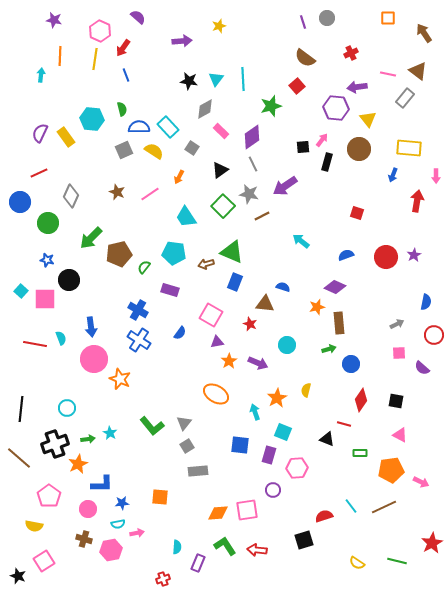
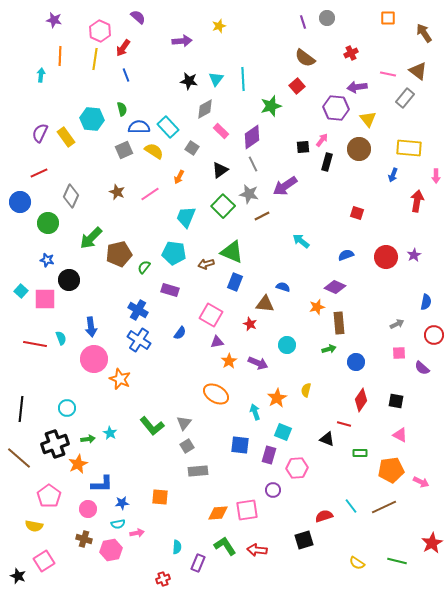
cyan trapezoid at (186, 217): rotated 55 degrees clockwise
blue circle at (351, 364): moved 5 px right, 2 px up
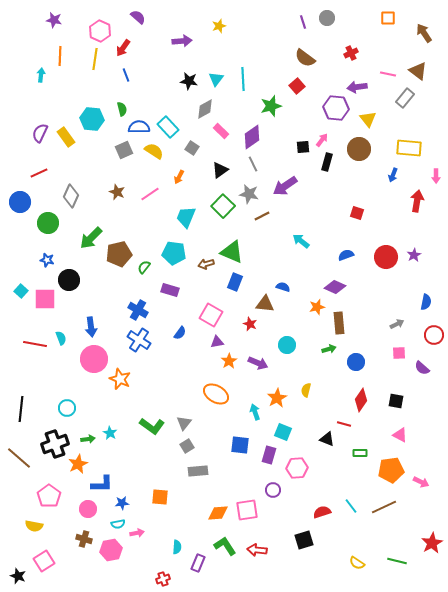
green L-shape at (152, 426): rotated 15 degrees counterclockwise
red semicircle at (324, 516): moved 2 px left, 4 px up
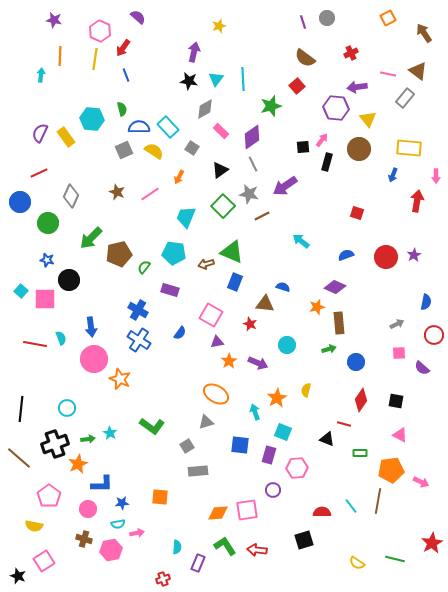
orange square at (388, 18): rotated 28 degrees counterclockwise
purple arrow at (182, 41): moved 12 px right, 11 px down; rotated 72 degrees counterclockwise
gray triangle at (184, 423): moved 22 px right, 1 px up; rotated 35 degrees clockwise
brown line at (384, 507): moved 6 px left, 6 px up; rotated 55 degrees counterclockwise
red semicircle at (322, 512): rotated 18 degrees clockwise
green line at (397, 561): moved 2 px left, 2 px up
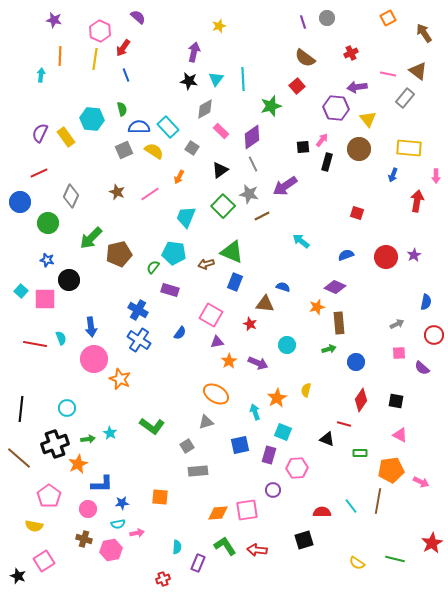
green semicircle at (144, 267): moved 9 px right
blue square at (240, 445): rotated 18 degrees counterclockwise
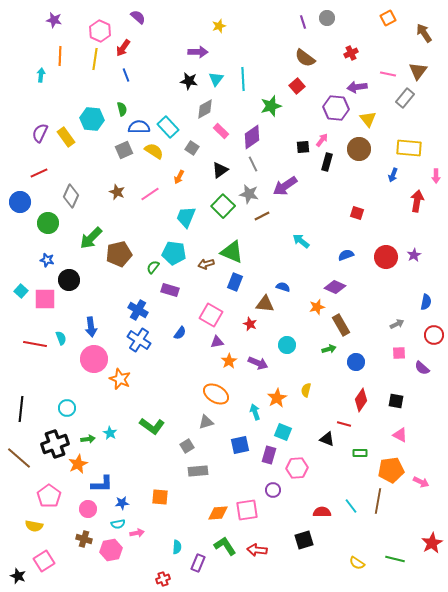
purple arrow at (194, 52): moved 4 px right; rotated 78 degrees clockwise
brown triangle at (418, 71): rotated 30 degrees clockwise
brown rectangle at (339, 323): moved 2 px right, 2 px down; rotated 25 degrees counterclockwise
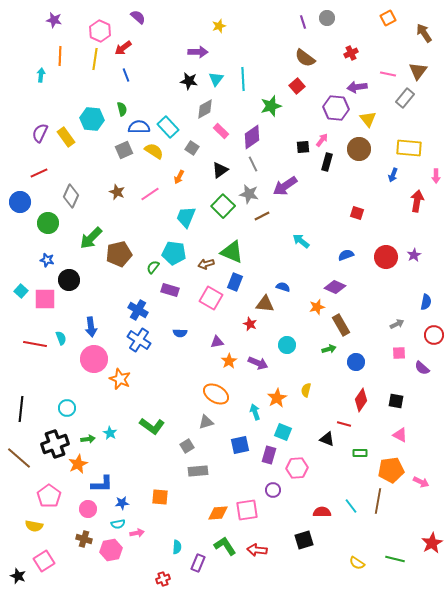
red arrow at (123, 48): rotated 18 degrees clockwise
pink square at (211, 315): moved 17 px up
blue semicircle at (180, 333): rotated 56 degrees clockwise
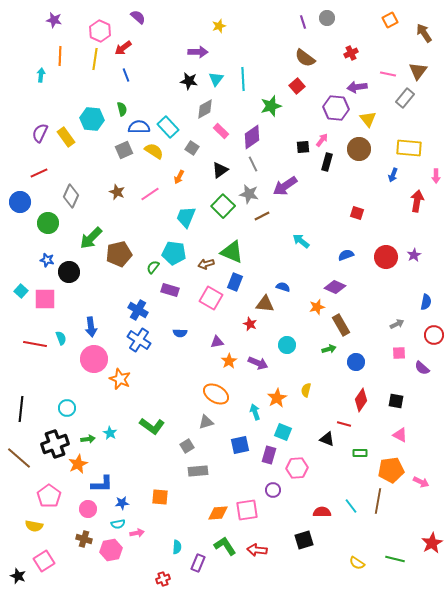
orange square at (388, 18): moved 2 px right, 2 px down
black circle at (69, 280): moved 8 px up
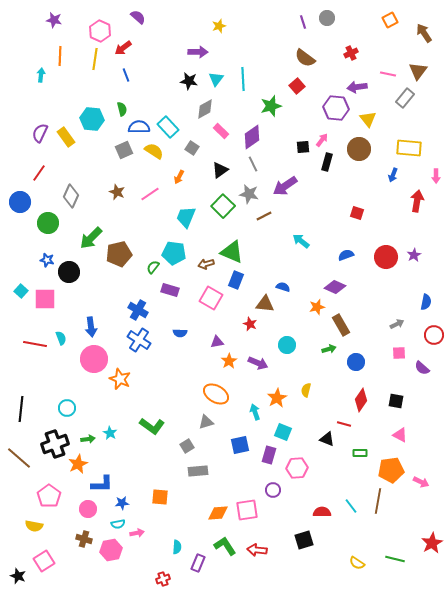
red line at (39, 173): rotated 30 degrees counterclockwise
brown line at (262, 216): moved 2 px right
blue rectangle at (235, 282): moved 1 px right, 2 px up
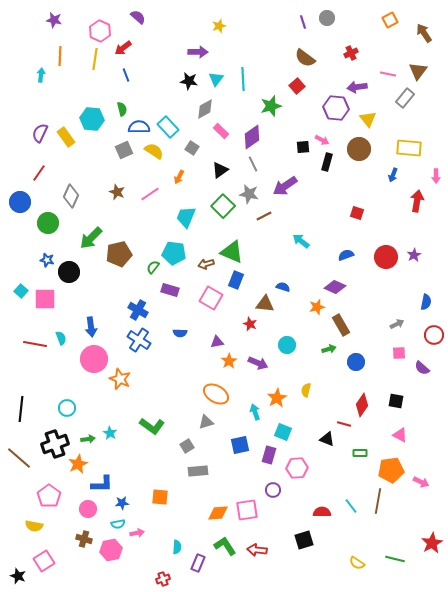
pink arrow at (322, 140): rotated 80 degrees clockwise
red diamond at (361, 400): moved 1 px right, 5 px down
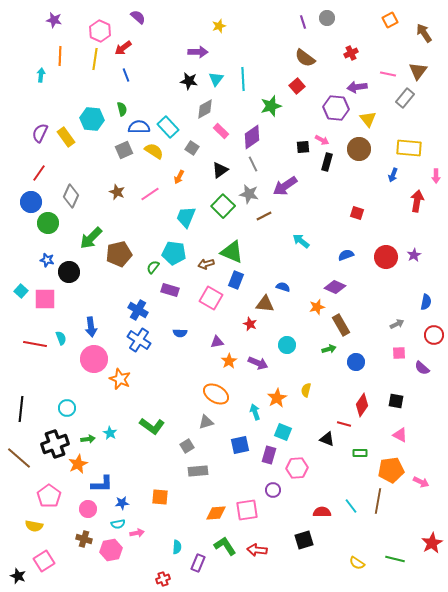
blue circle at (20, 202): moved 11 px right
orange diamond at (218, 513): moved 2 px left
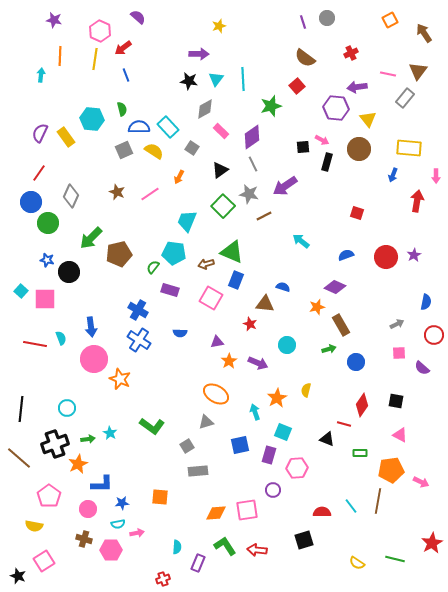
purple arrow at (198, 52): moved 1 px right, 2 px down
cyan trapezoid at (186, 217): moved 1 px right, 4 px down
pink hexagon at (111, 550): rotated 10 degrees clockwise
